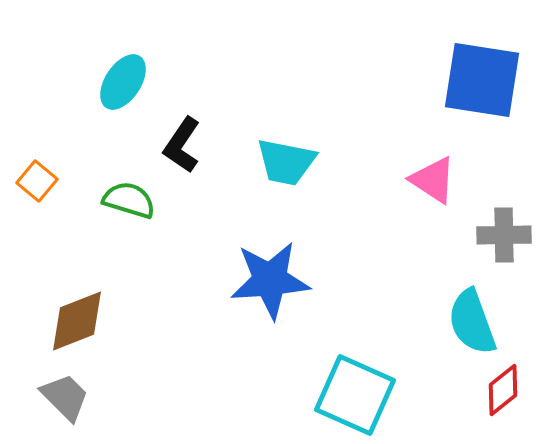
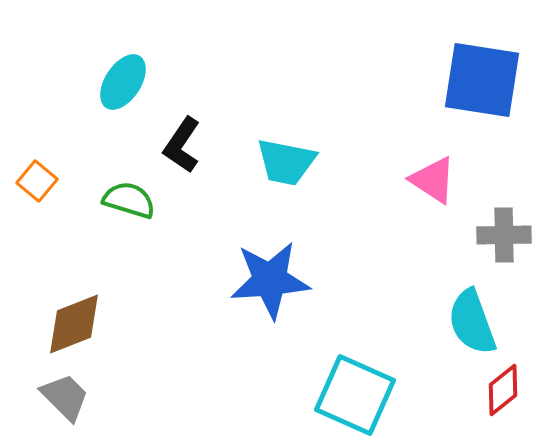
brown diamond: moved 3 px left, 3 px down
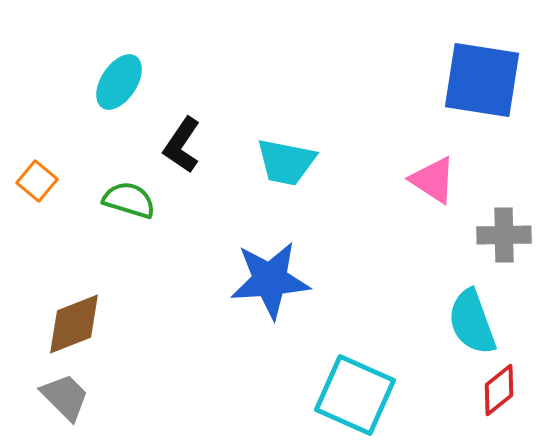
cyan ellipse: moved 4 px left
red diamond: moved 4 px left
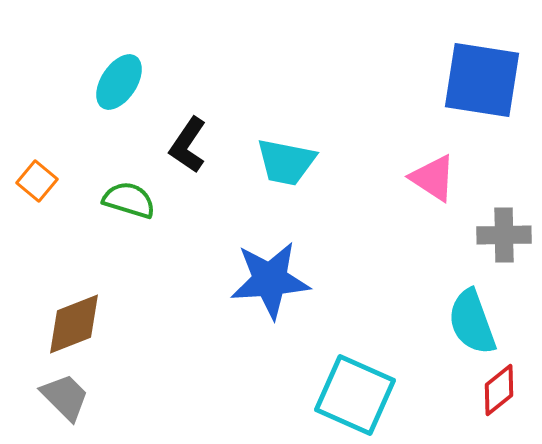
black L-shape: moved 6 px right
pink triangle: moved 2 px up
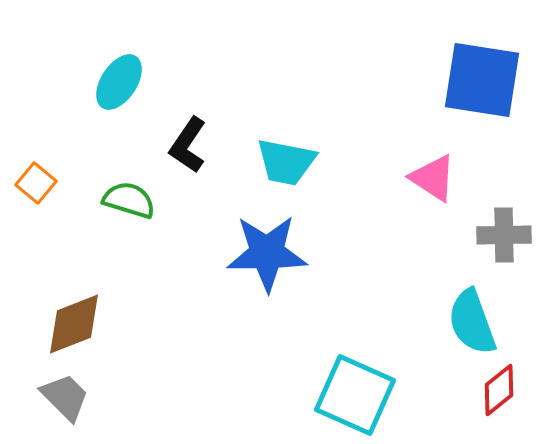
orange square: moved 1 px left, 2 px down
blue star: moved 3 px left, 27 px up; rotated 4 degrees clockwise
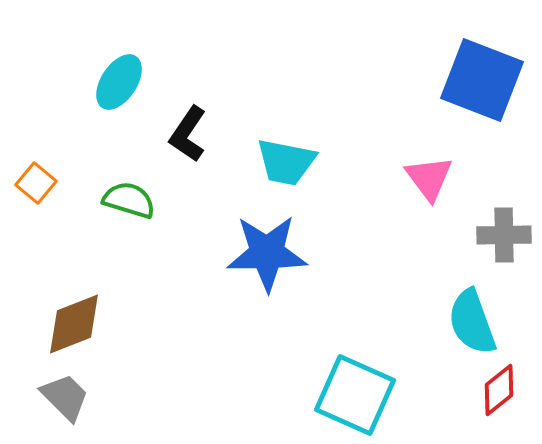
blue square: rotated 12 degrees clockwise
black L-shape: moved 11 px up
pink triangle: moved 4 px left; rotated 20 degrees clockwise
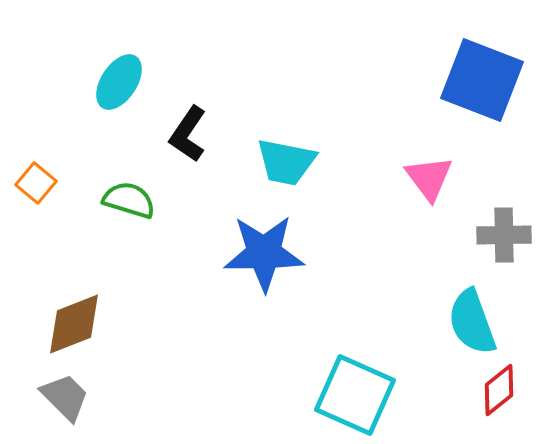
blue star: moved 3 px left
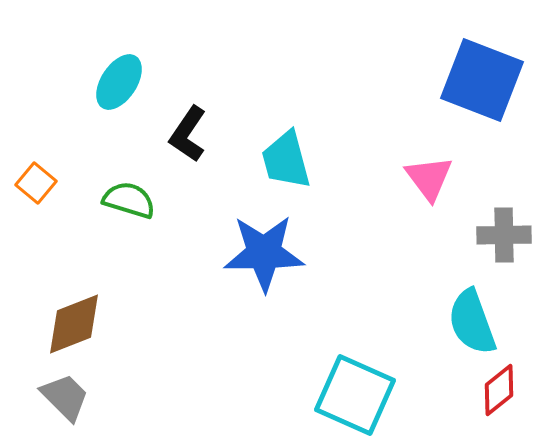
cyan trapezoid: moved 2 px up; rotated 64 degrees clockwise
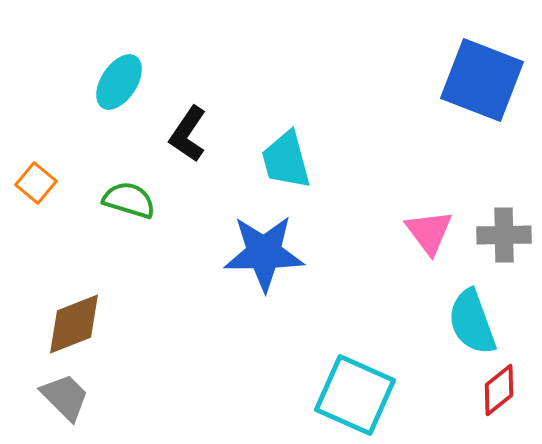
pink triangle: moved 54 px down
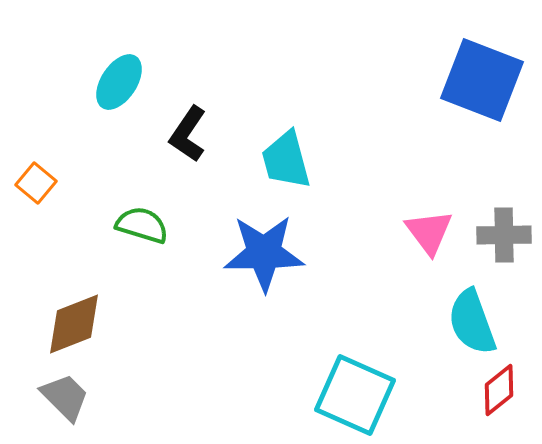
green semicircle: moved 13 px right, 25 px down
